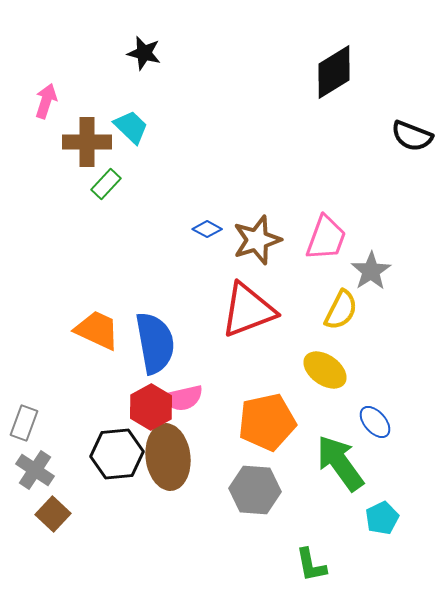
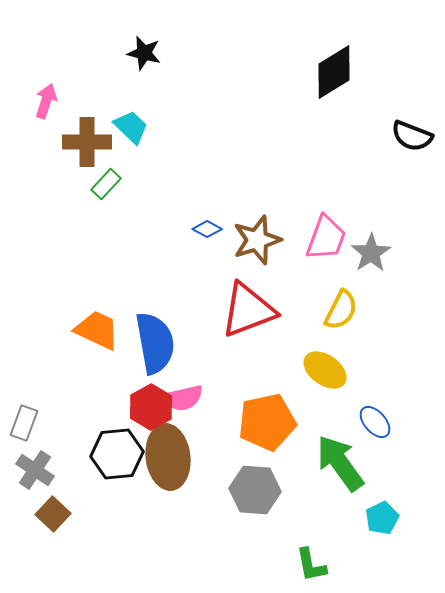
gray star: moved 18 px up
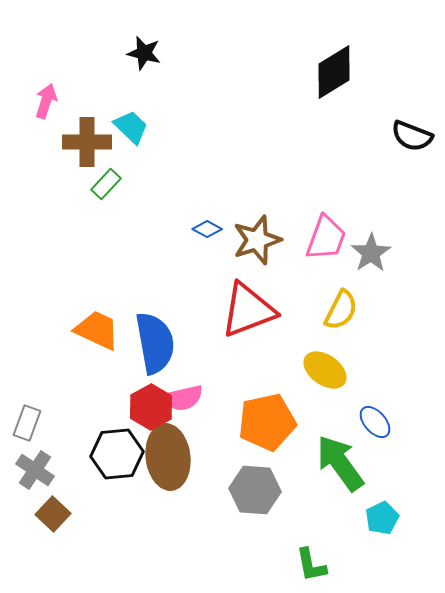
gray rectangle: moved 3 px right
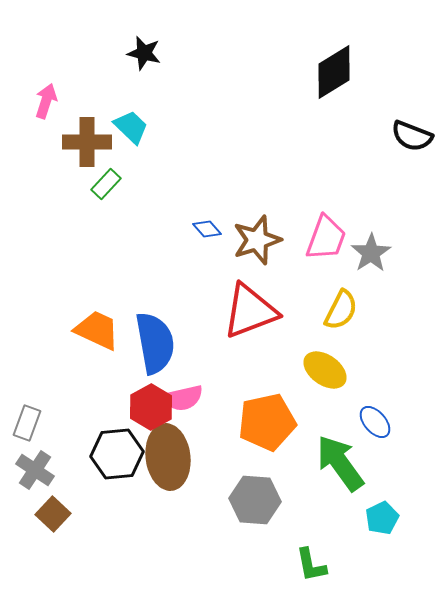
blue diamond: rotated 20 degrees clockwise
red triangle: moved 2 px right, 1 px down
gray hexagon: moved 10 px down
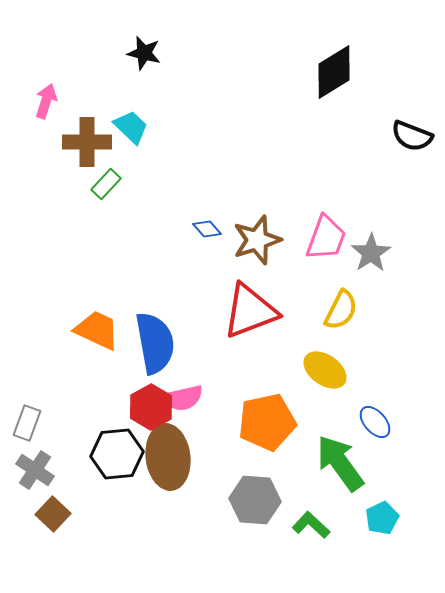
green L-shape: moved 40 px up; rotated 144 degrees clockwise
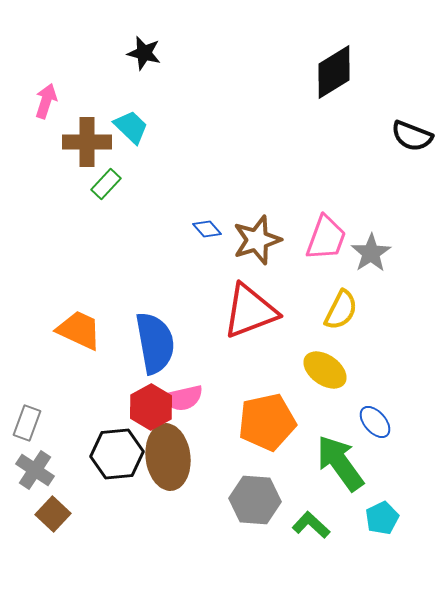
orange trapezoid: moved 18 px left
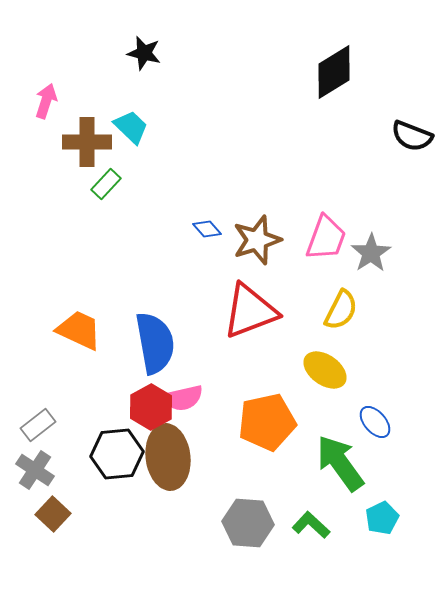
gray rectangle: moved 11 px right, 2 px down; rotated 32 degrees clockwise
gray hexagon: moved 7 px left, 23 px down
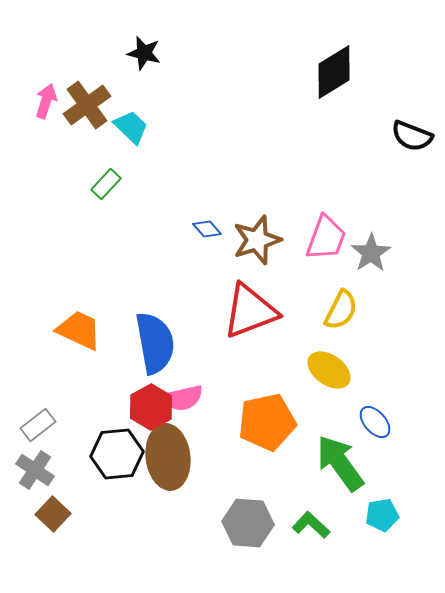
brown cross: moved 37 px up; rotated 36 degrees counterclockwise
yellow ellipse: moved 4 px right
cyan pentagon: moved 3 px up; rotated 16 degrees clockwise
